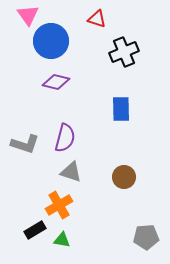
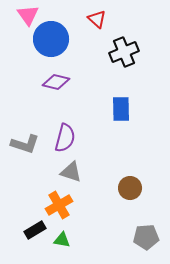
red triangle: rotated 24 degrees clockwise
blue circle: moved 2 px up
brown circle: moved 6 px right, 11 px down
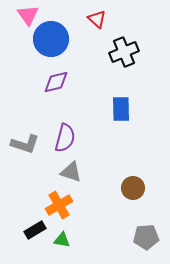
purple diamond: rotated 28 degrees counterclockwise
brown circle: moved 3 px right
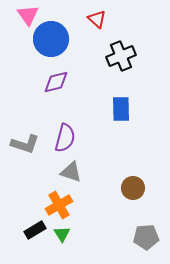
black cross: moved 3 px left, 4 px down
green triangle: moved 6 px up; rotated 48 degrees clockwise
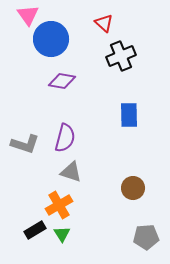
red triangle: moved 7 px right, 4 px down
purple diamond: moved 6 px right, 1 px up; rotated 24 degrees clockwise
blue rectangle: moved 8 px right, 6 px down
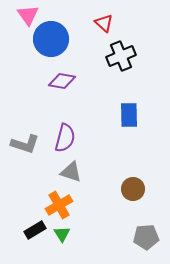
brown circle: moved 1 px down
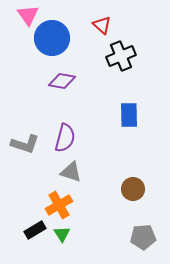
red triangle: moved 2 px left, 2 px down
blue circle: moved 1 px right, 1 px up
gray pentagon: moved 3 px left
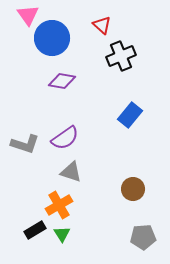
blue rectangle: moved 1 px right; rotated 40 degrees clockwise
purple semicircle: rotated 40 degrees clockwise
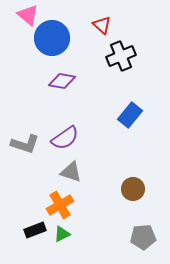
pink triangle: rotated 15 degrees counterclockwise
orange cross: moved 1 px right
black rectangle: rotated 10 degrees clockwise
green triangle: rotated 36 degrees clockwise
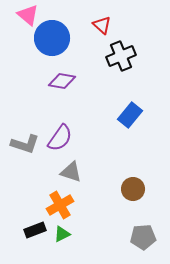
purple semicircle: moved 5 px left; rotated 20 degrees counterclockwise
